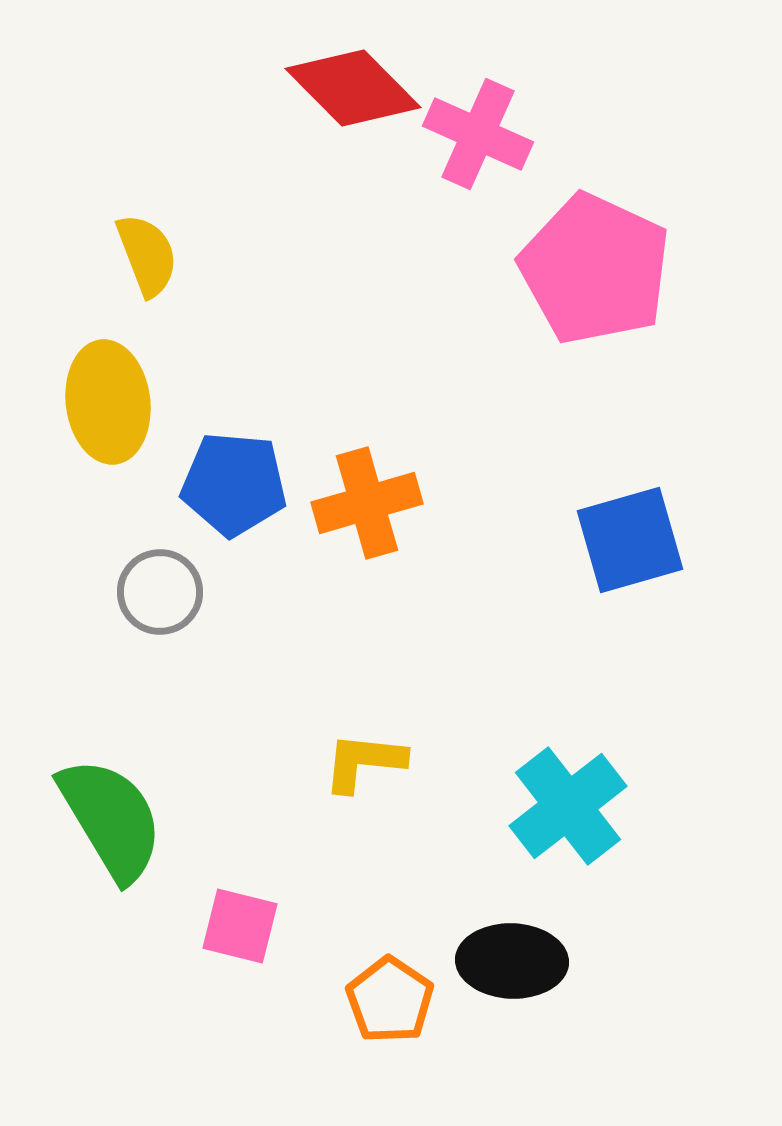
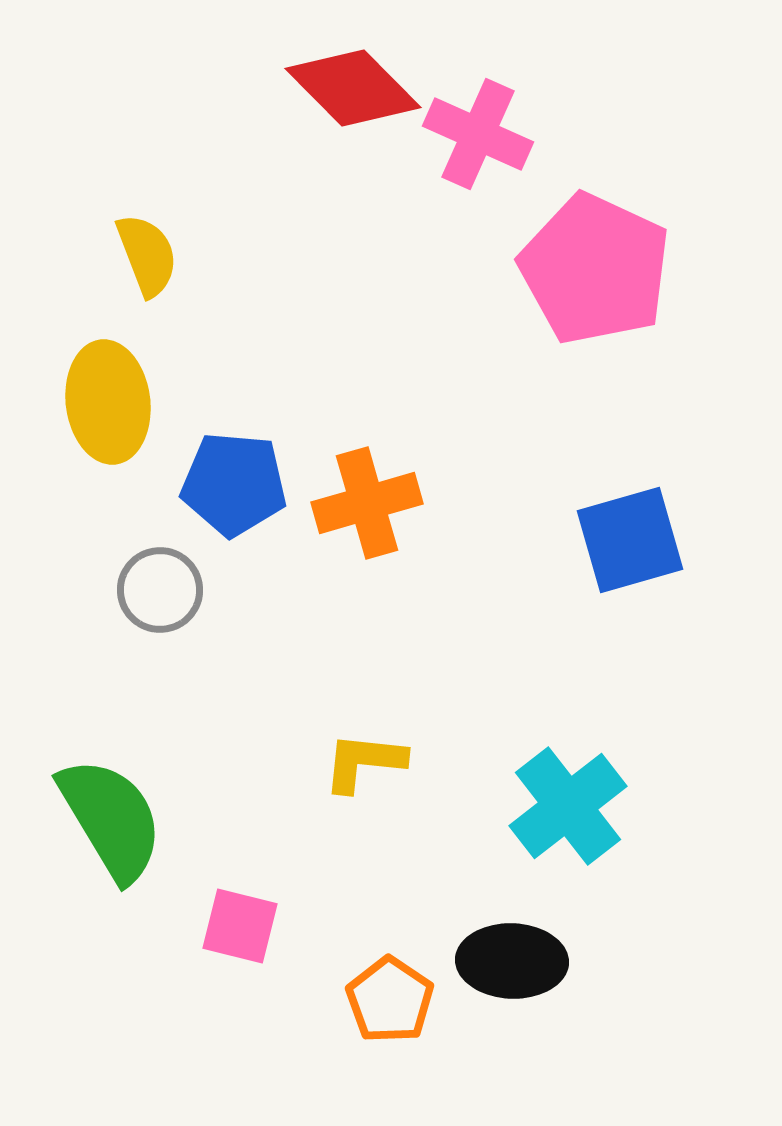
gray circle: moved 2 px up
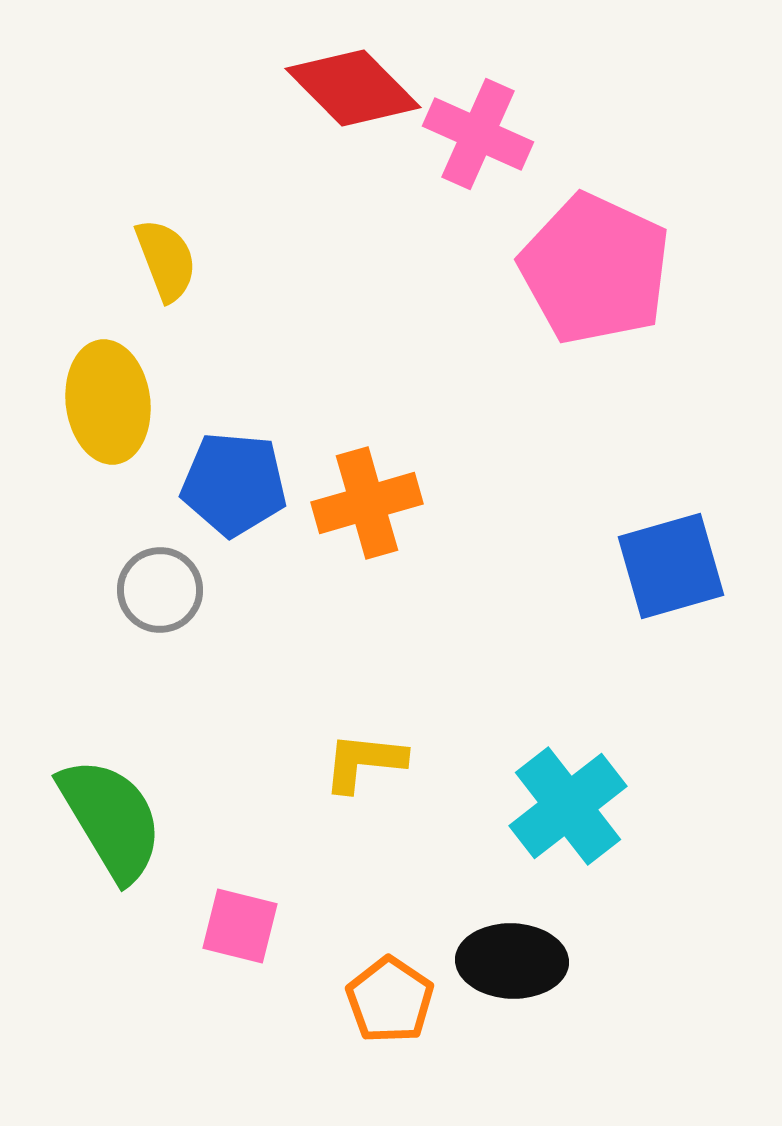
yellow semicircle: moved 19 px right, 5 px down
blue square: moved 41 px right, 26 px down
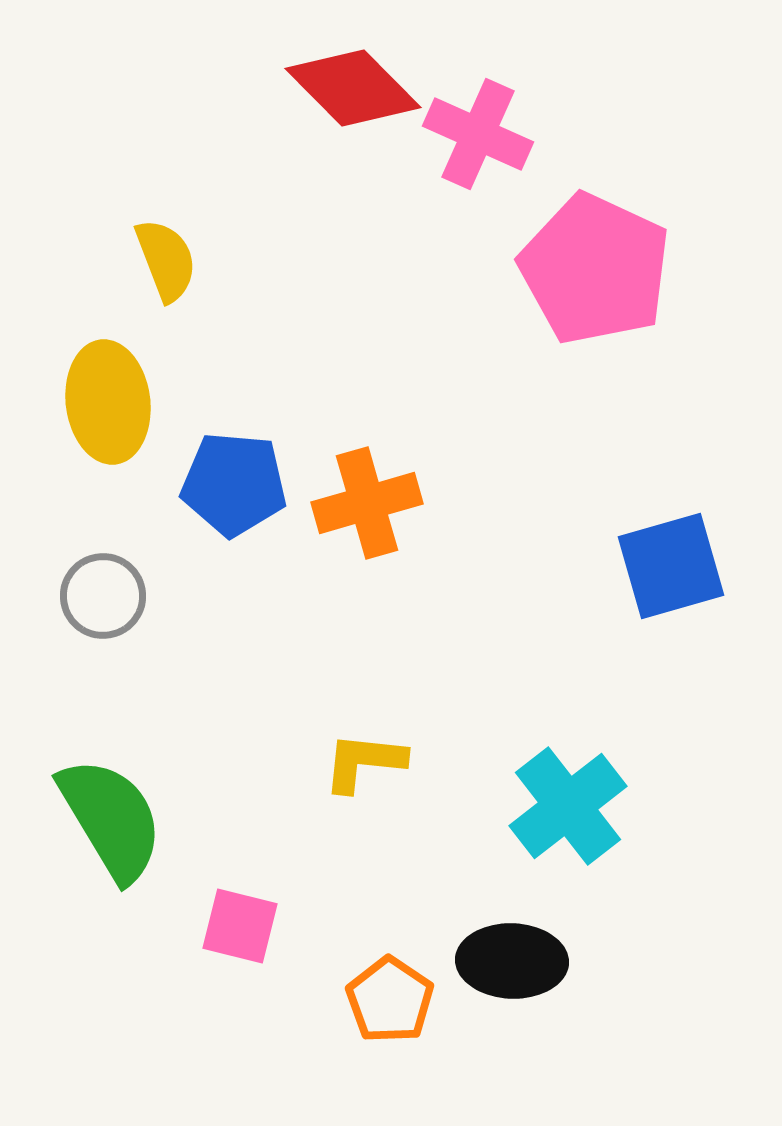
gray circle: moved 57 px left, 6 px down
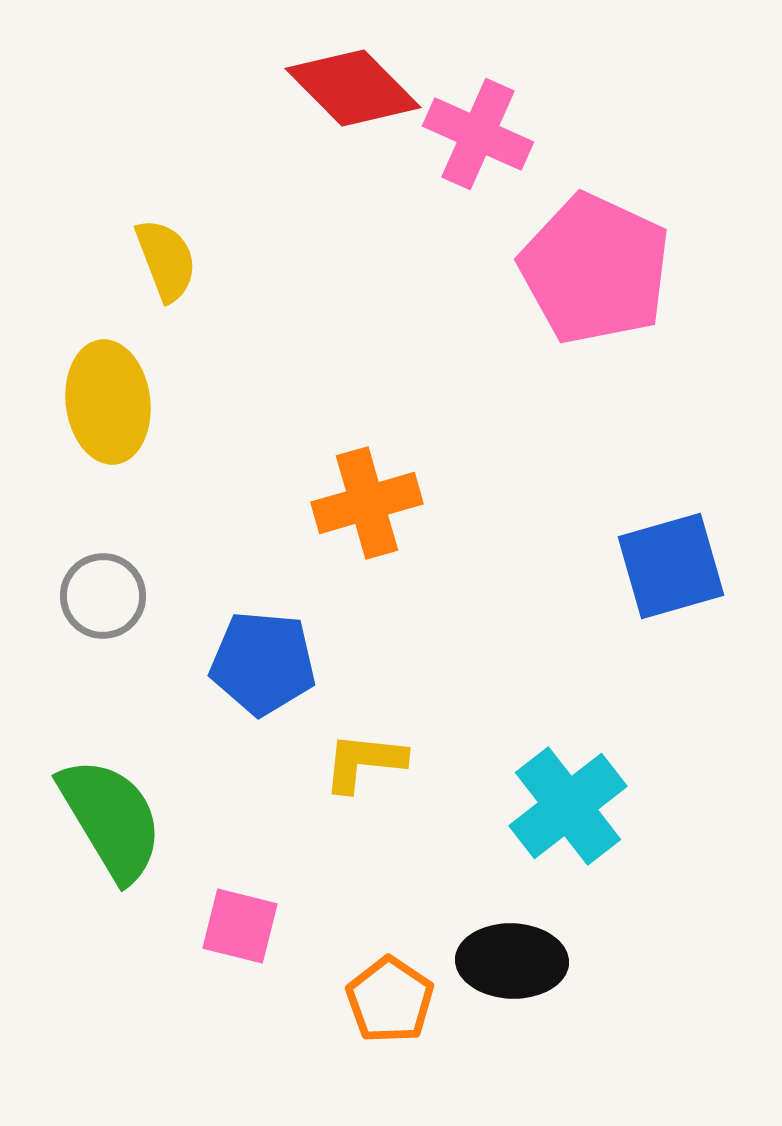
blue pentagon: moved 29 px right, 179 px down
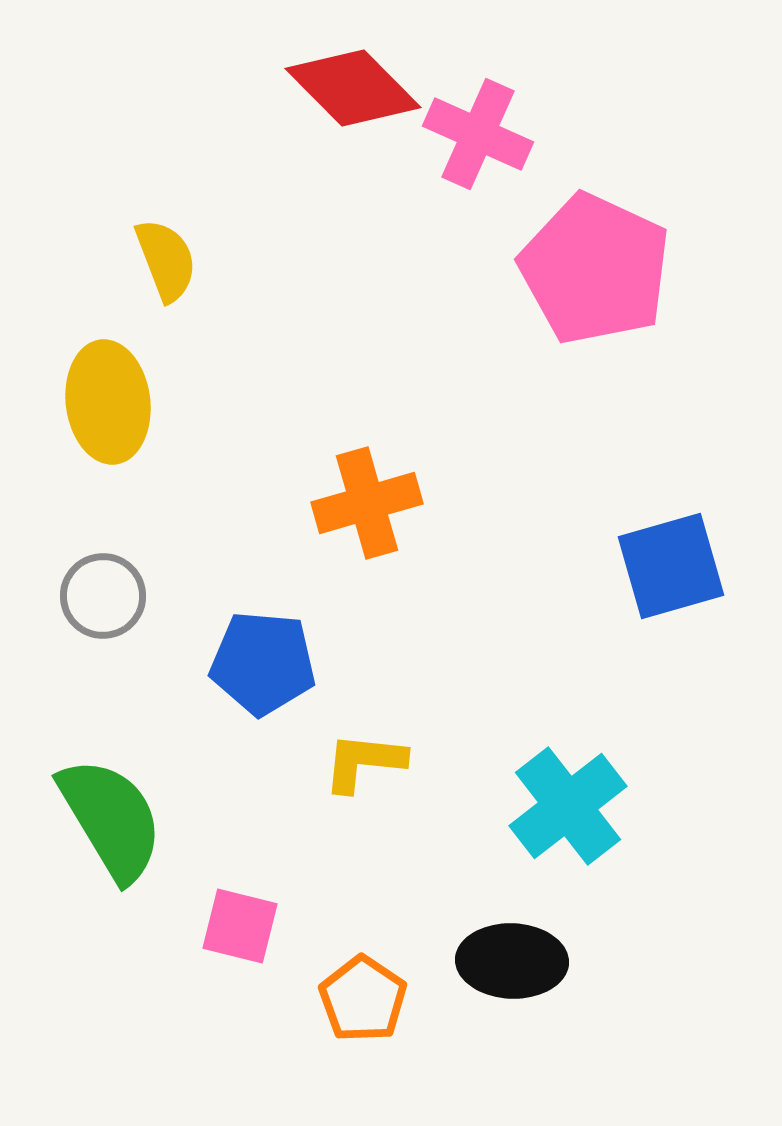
orange pentagon: moved 27 px left, 1 px up
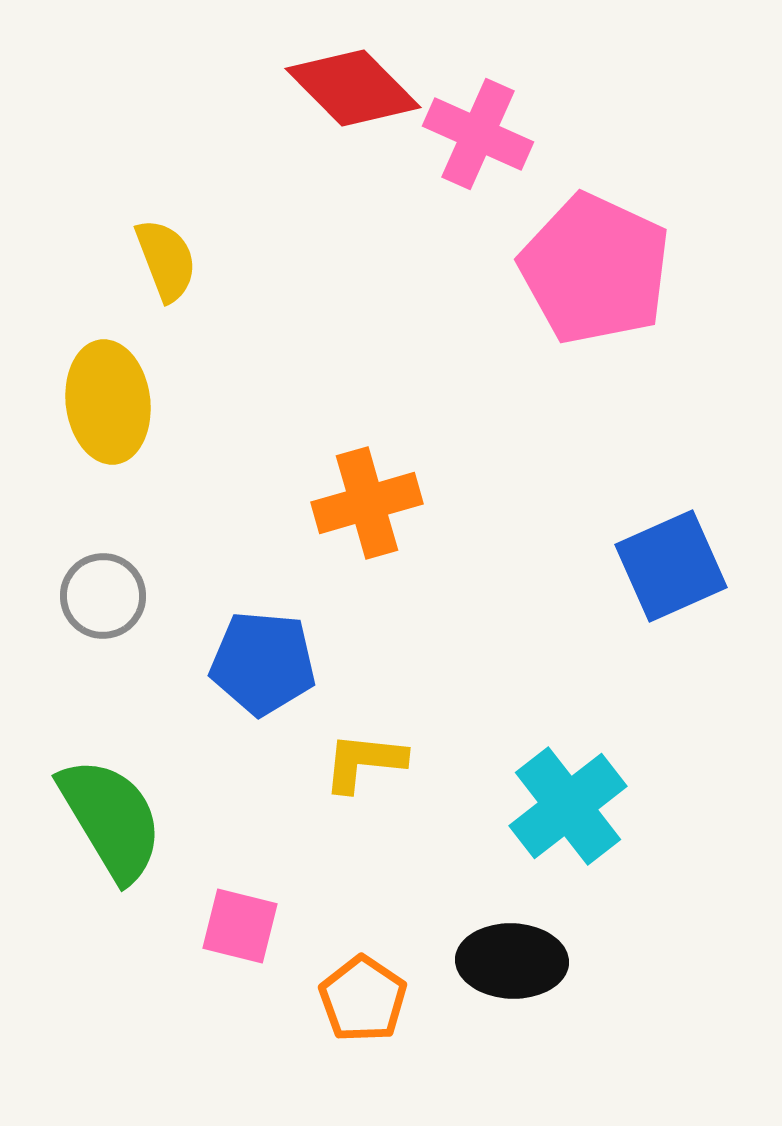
blue square: rotated 8 degrees counterclockwise
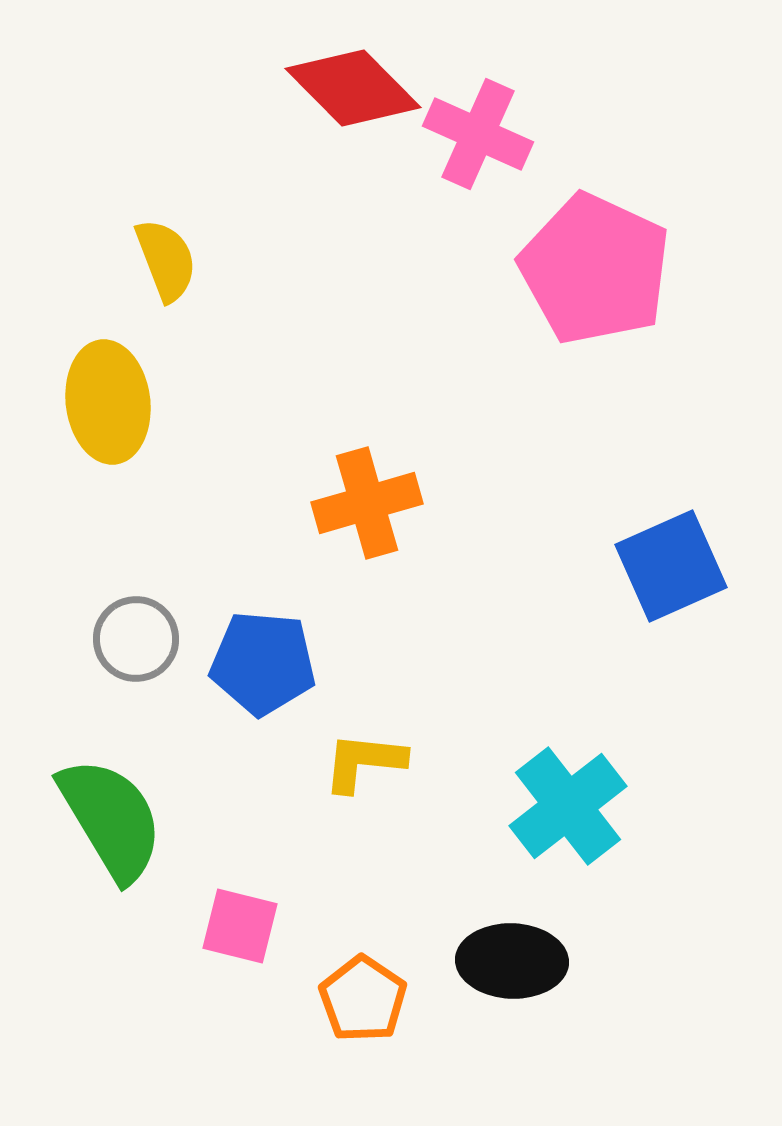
gray circle: moved 33 px right, 43 px down
